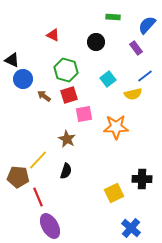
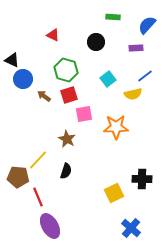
purple rectangle: rotated 56 degrees counterclockwise
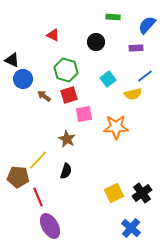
black cross: moved 14 px down; rotated 36 degrees counterclockwise
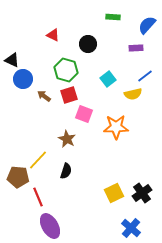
black circle: moved 8 px left, 2 px down
pink square: rotated 30 degrees clockwise
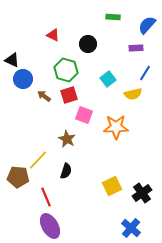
blue line: moved 3 px up; rotated 21 degrees counterclockwise
pink square: moved 1 px down
yellow square: moved 2 px left, 7 px up
red line: moved 8 px right
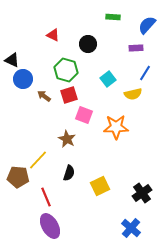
black semicircle: moved 3 px right, 2 px down
yellow square: moved 12 px left
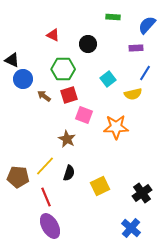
green hexagon: moved 3 px left, 1 px up; rotated 15 degrees counterclockwise
yellow line: moved 7 px right, 6 px down
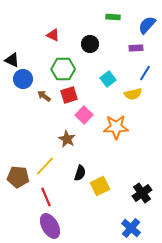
black circle: moved 2 px right
pink square: rotated 24 degrees clockwise
black semicircle: moved 11 px right
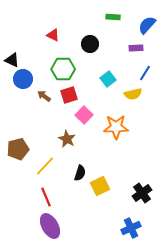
brown pentagon: moved 28 px up; rotated 20 degrees counterclockwise
blue cross: rotated 24 degrees clockwise
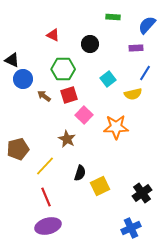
purple ellipse: moved 2 px left; rotated 75 degrees counterclockwise
